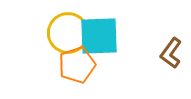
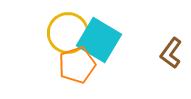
cyan square: moved 4 px down; rotated 33 degrees clockwise
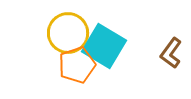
cyan square: moved 5 px right, 6 px down
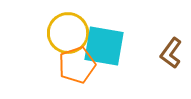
cyan square: rotated 21 degrees counterclockwise
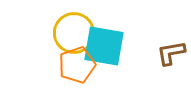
yellow circle: moved 6 px right
brown L-shape: rotated 44 degrees clockwise
